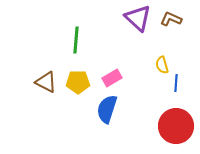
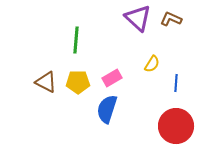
yellow semicircle: moved 10 px left, 1 px up; rotated 132 degrees counterclockwise
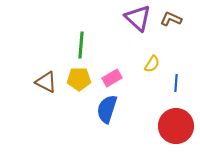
green line: moved 5 px right, 5 px down
yellow pentagon: moved 1 px right, 3 px up
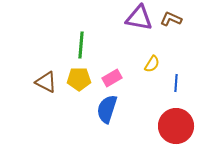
purple triangle: moved 1 px right; rotated 32 degrees counterclockwise
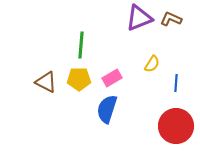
purple triangle: rotated 32 degrees counterclockwise
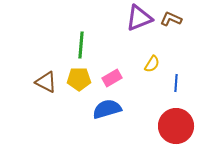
blue semicircle: rotated 56 degrees clockwise
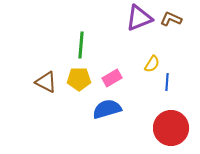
blue line: moved 9 px left, 1 px up
red circle: moved 5 px left, 2 px down
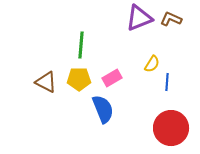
blue semicircle: moved 4 px left; rotated 84 degrees clockwise
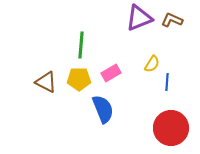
brown L-shape: moved 1 px right, 1 px down
pink rectangle: moved 1 px left, 5 px up
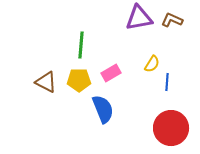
purple triangle: rotated 12 degrees clockwise
yellow pentagon: moved 1 px down
